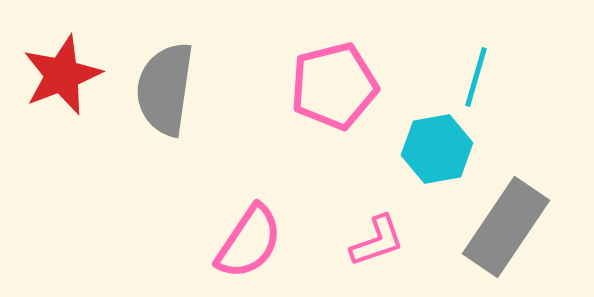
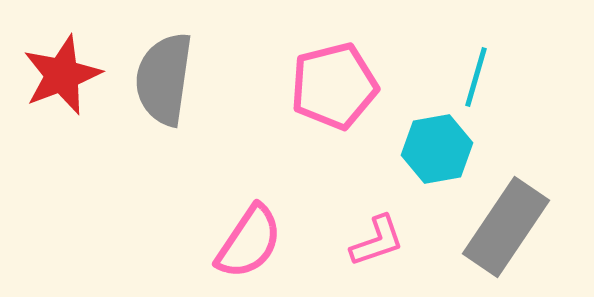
gray semicircle: moved 1 px left, 10 px up
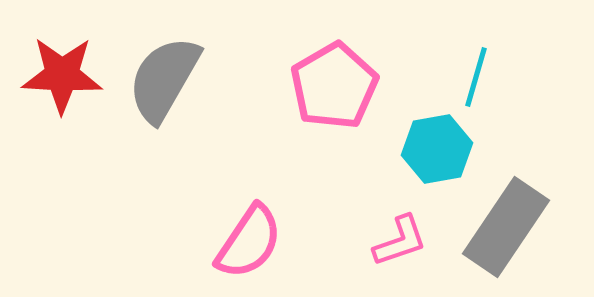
red star: rotated 24 degrees clockwise
gray semicircle: rotated 22 degrees clockwise
pink pentagon: rotated 16 degrees counterclockwise
pink L-shape: moved 23 px right
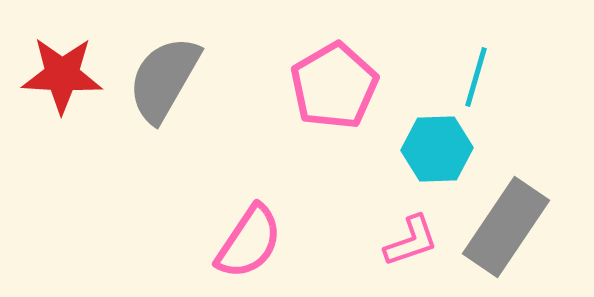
cyan hexagon: rotated 8 degrees clockwise
pink L-shape: moved 11 px right
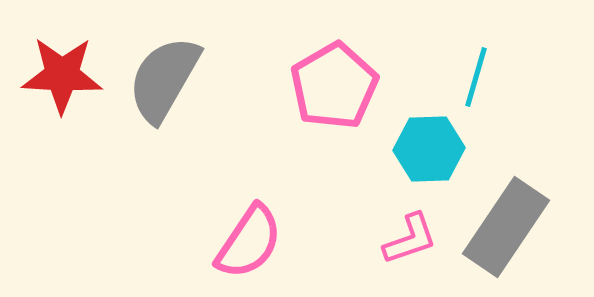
cyan hexagon: moved 8 px left
pink L-shape: moved 1 px left, 2 px up
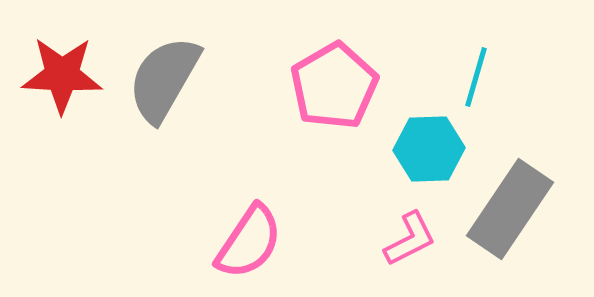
gray rectangle: moved 4 px right, 18 px up
pink L-shape: rotated 8 degrees counterclockwise
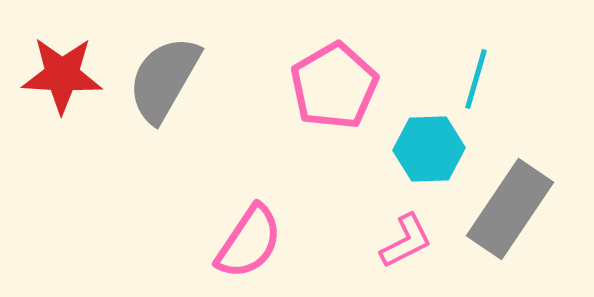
cyan line: moved 2 px down
pink L-shape: moved 4 px left, 2 px down
